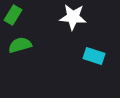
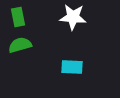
green rectangle: moved 5 px right, 2 px down; rotated 42 degrees counterclockwise
cyan rectangle: moved 22 px left, 11 px down; rotated 15 degrees counterclockwise
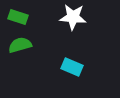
green rectangle: rotated 60 degrees counterclockwise
cyan rectangle: rotated 20 degrees clockwise
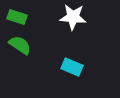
green rectangle: moved 1 px left
green semicircle: rotated 50 degrees clockwise
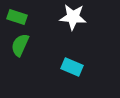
green semicircle: rotated 100 degrees counterclockwise
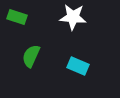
green semicircle: moved 11 px right, 11 px down
cyan rectangle: moved 6 px right, 1 px up
